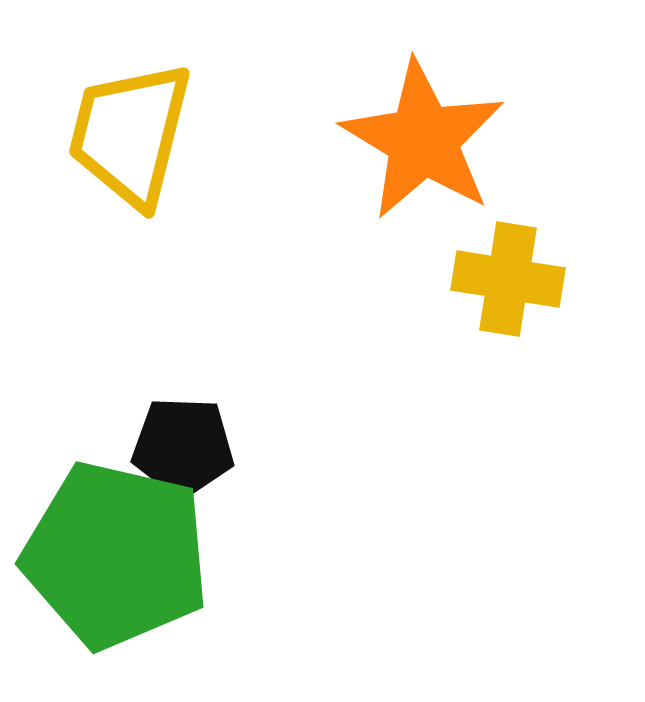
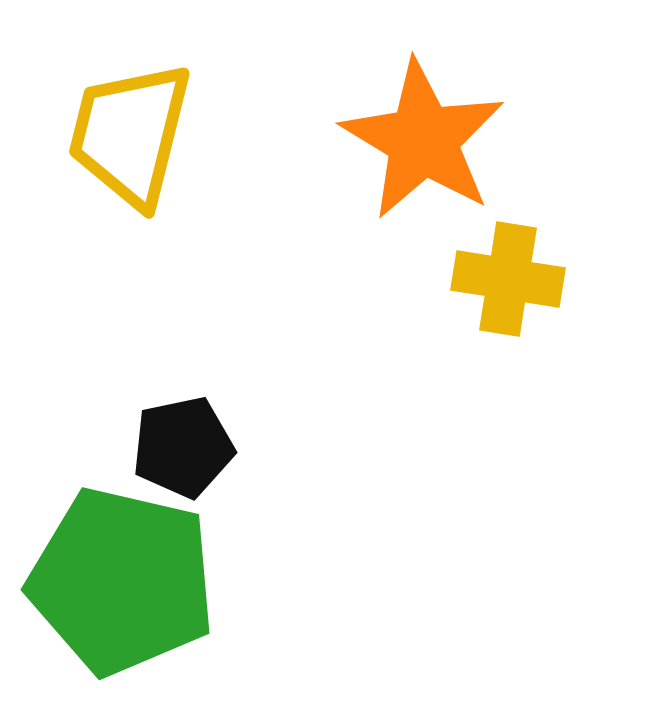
black pentagon: rotated 14 degrees counterclockwise
green pentagon: moved 6 px right, 26 px down
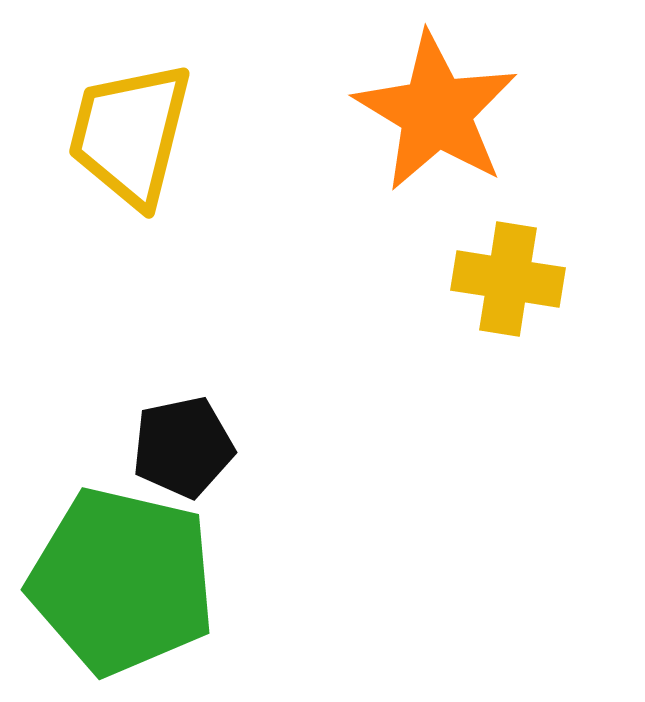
orange star: moved 13 px right, 28 px up
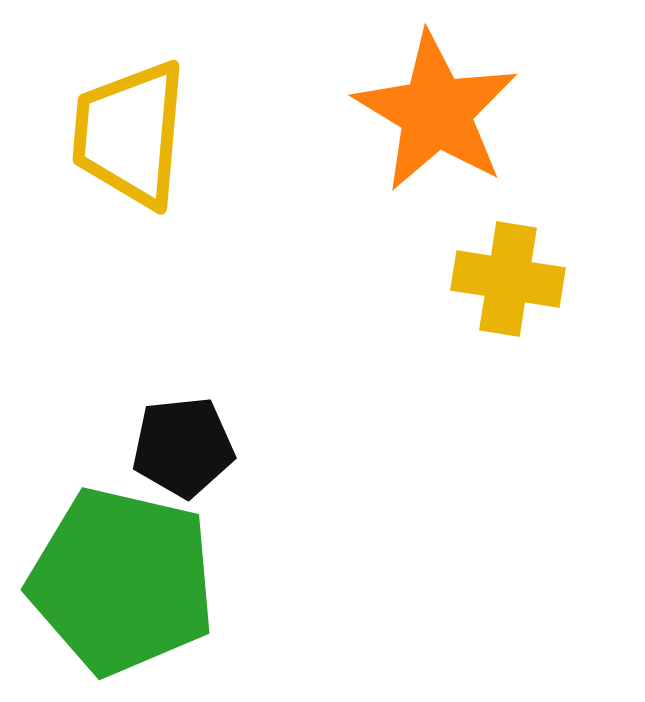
yellow trapezoid: rotated 9 degrees counterclockwise
black pentagon: rotated 6 degrees clockwise
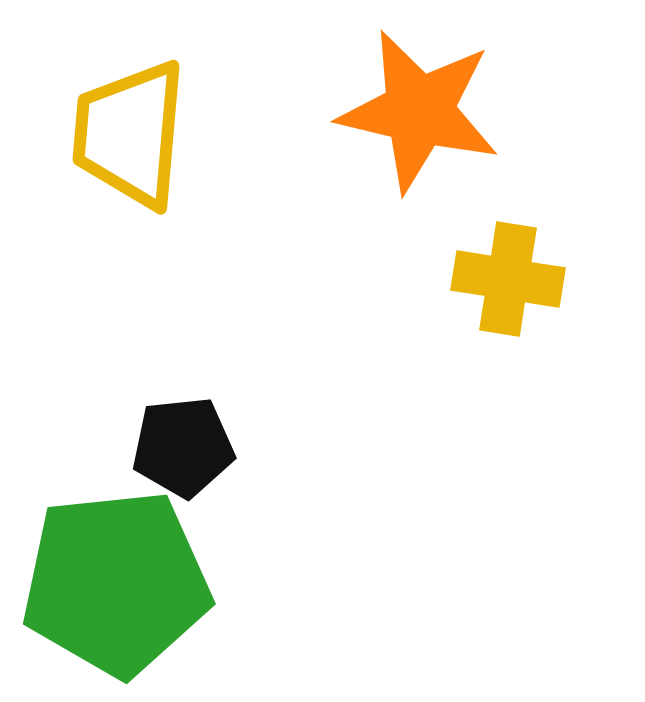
orange star: moved 17 px left, 1 px up; rotated 18 degrees counterclockwise
green pentagon: moved 6 px left, 2 px down; rotated 19 degrees counterclockwise
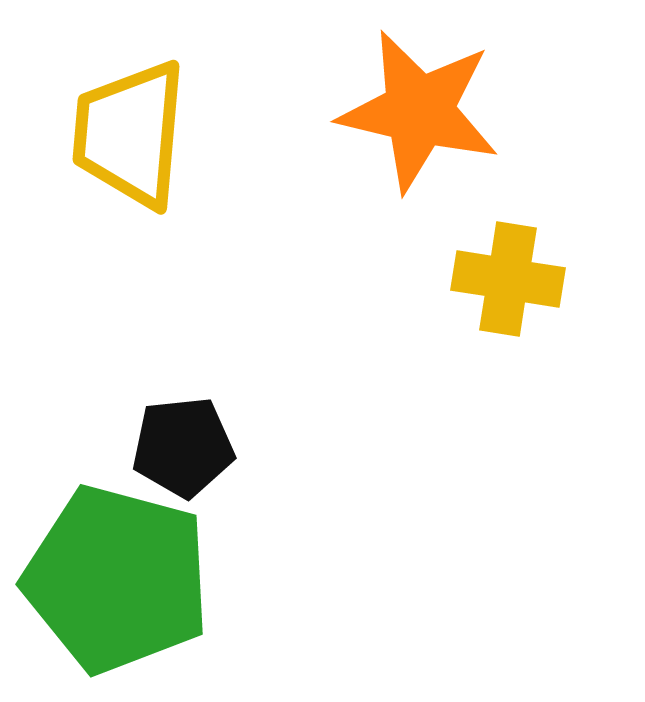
green pentagon: moved 1 px right, 4 px up; rotated 21 degrees clockwise
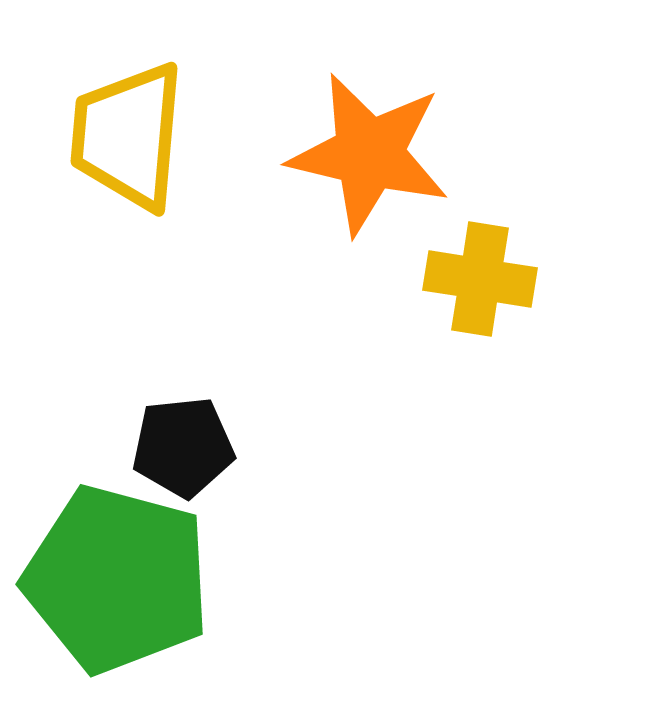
orange star: moved 50 px left, 43 px down
yellow trapezoid: moved 2 px left, 2 px down
yellow cross: moved 28 px left
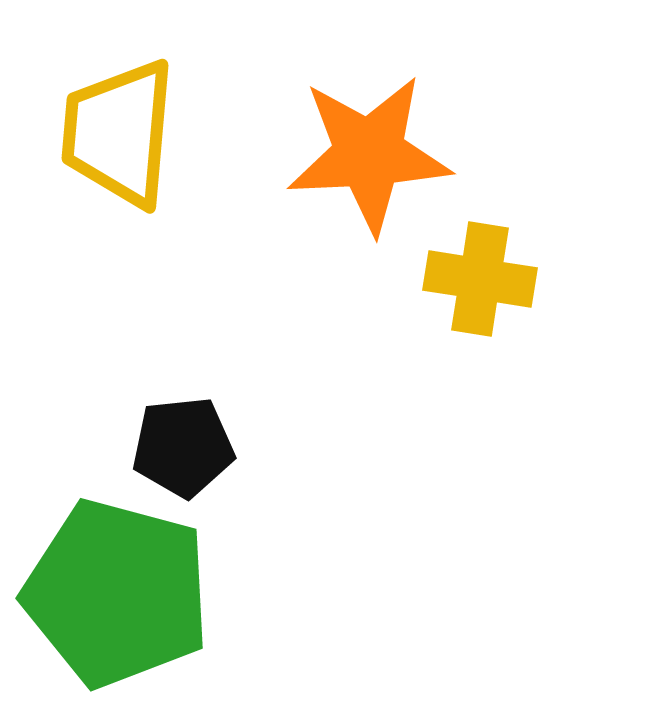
yellow trapezoid: moved 9 px left, 3 px up
orange star: rotated 16 degrees counterclockwise
green pentagon: moved 14 px down
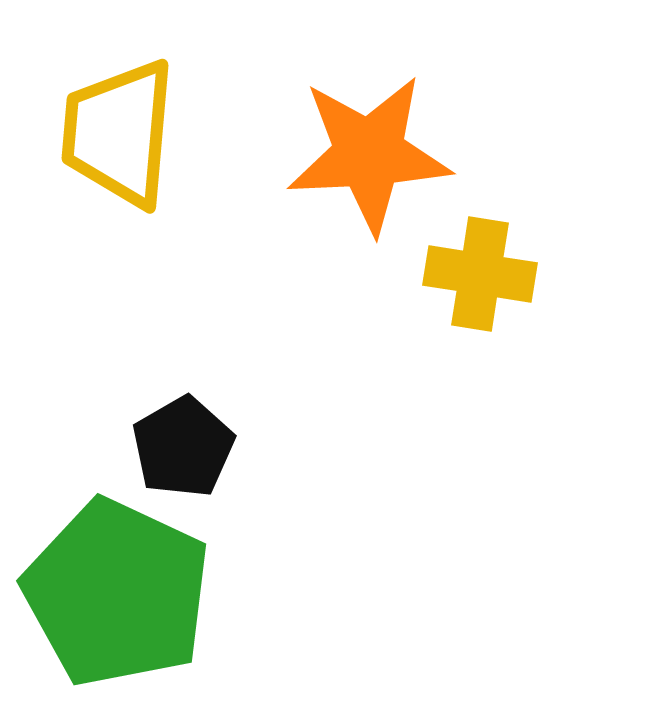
yellow cross: moved 5 px up
black pentagon: rotated 24 degrees counterclockwise
green pentagon: rotated 10 degrees clockwise
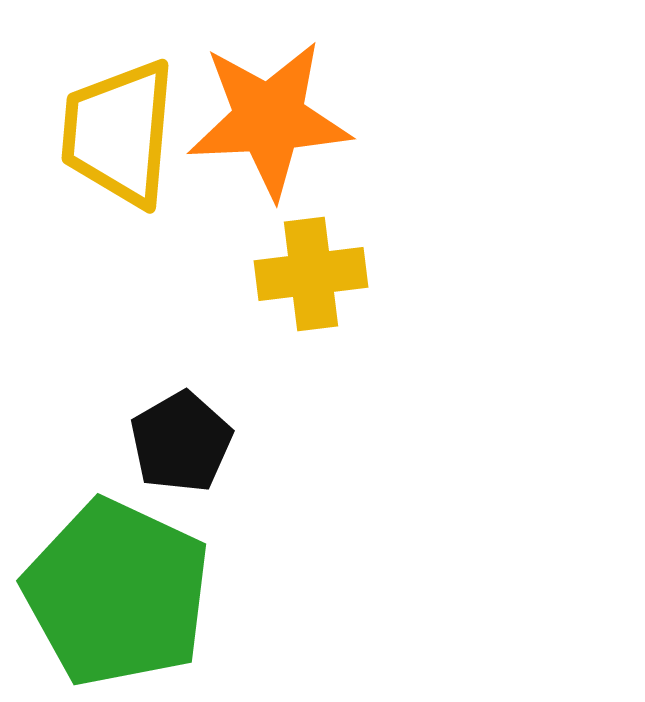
orange star: moved 100 px left, 35 px up
yellow cross: moved 169 px left; rotated 16 degrees counterclockwise
black pentagon: moved 2 px left, 5 px up
